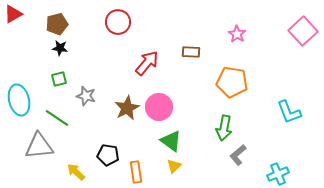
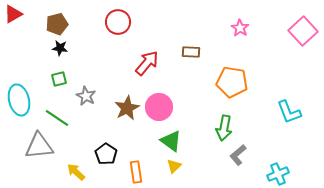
pink star: moved 3 px right, 6 px up
gray star: rotated 12 degrees clockwise
black pentagon: moved 2 px left, 1 px up; rotated 25 degrees clockwise
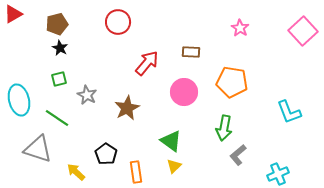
black star: rotated 21 degrees clockwise
gray star: moved 1 px right, 1 px up
pink circle: moved 25 px right, 15 px up
gray triangle: moved 1 px left, 3 px down; rotated 24 degrees clockwise
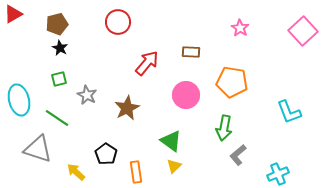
pink circle: moved 2 px right, 3 px down
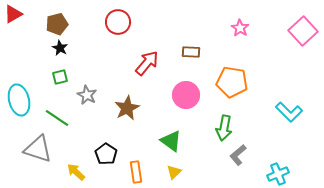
green square: moved 1 px right, 2 px up
cyan L-shape: rotated 24 degrees counterclockwise
yellow triangle: moved 6 px down
